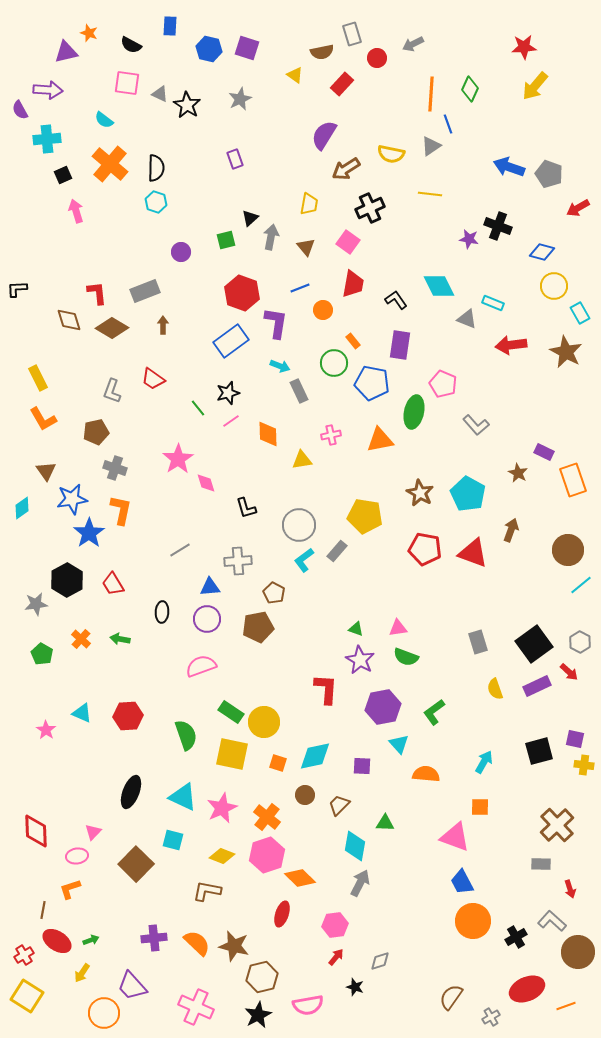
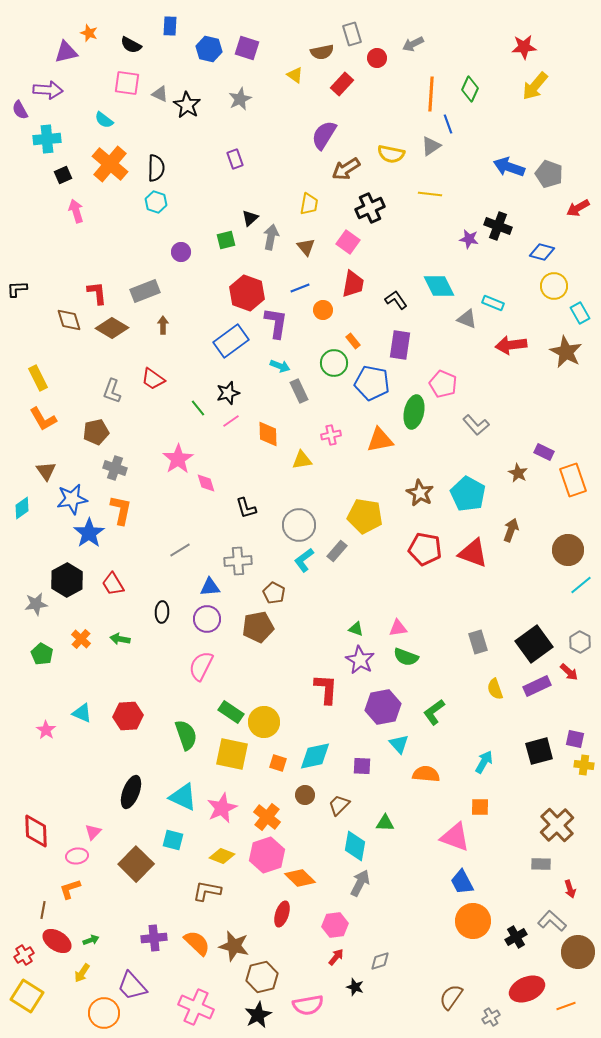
red hexagon at (242, 293): moved 5 px right
pink semicircle at (201, 666): rotated 44 degrees counterclockwise
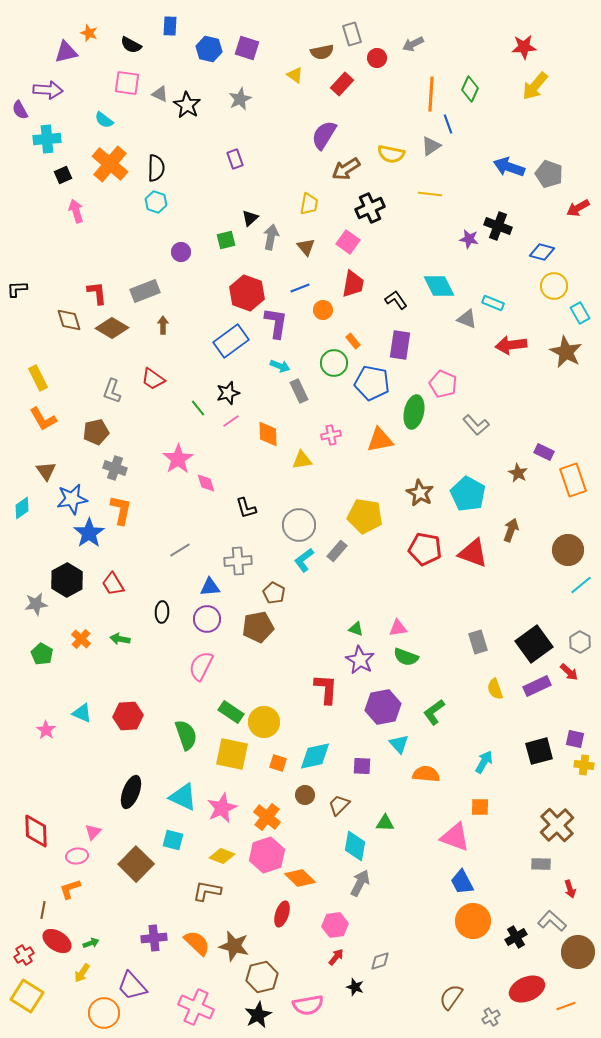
green arrow at (91, 940): moved 3 px down
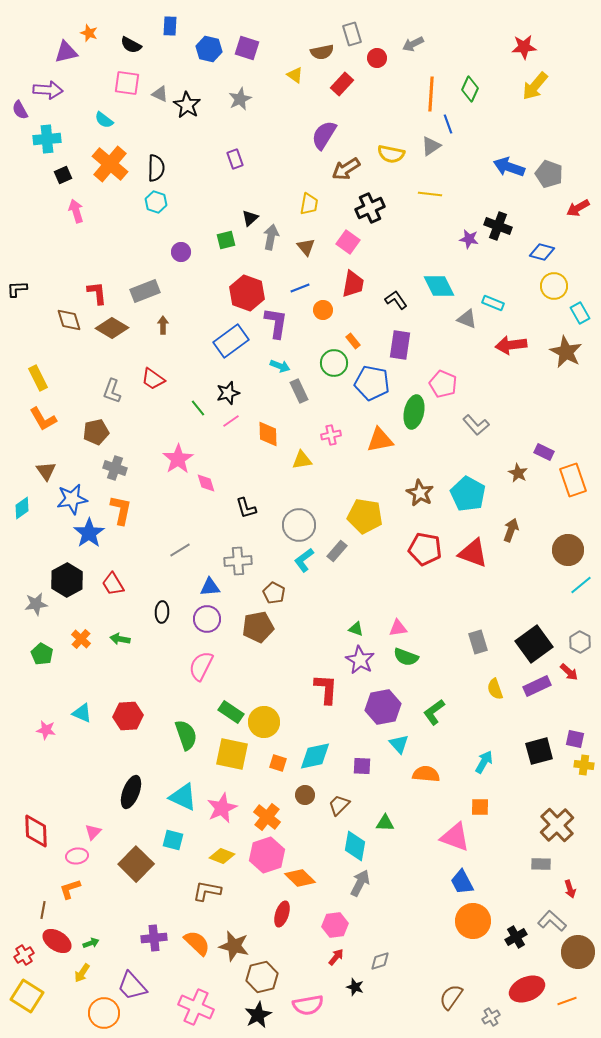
pink star at (46, 730): rotated 24 degrees counterclockwise
orange line at (566, 1006): moved 1 px right, 5 px up
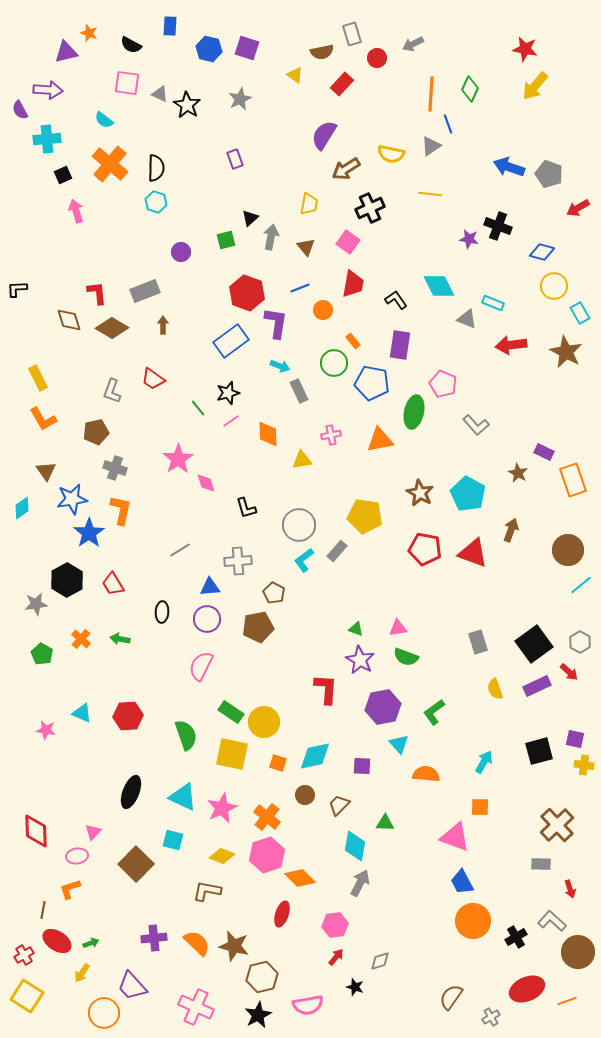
red star at (524, 47): moved 1 px right, 2 px down; rotated 15 degrees clockwise
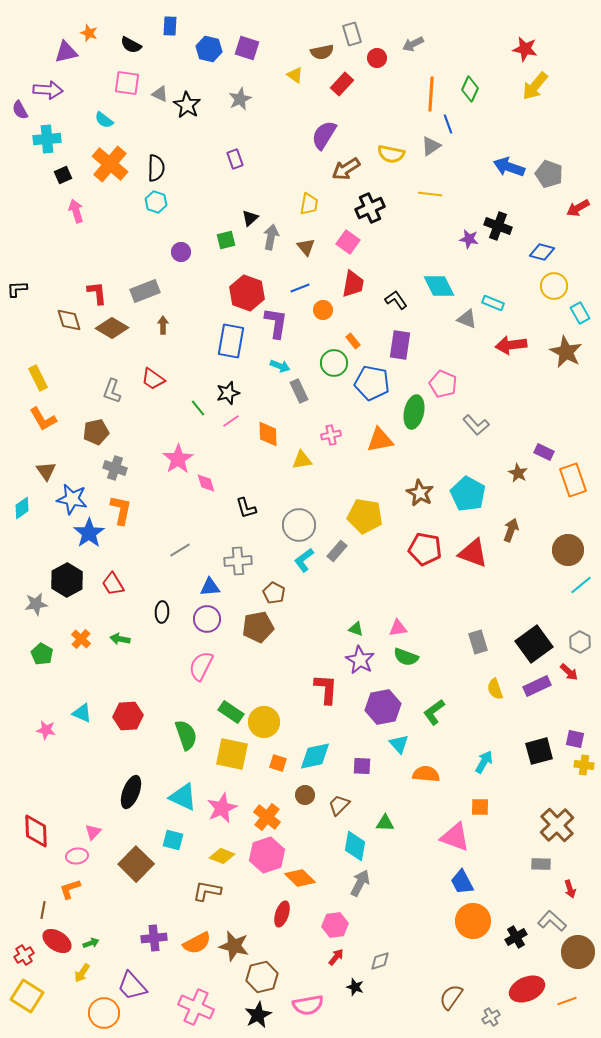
blue rectangle at (231, 341): rotated 44 degrees counterclockwise
blue star at (72, 499): rotated 20 degrees clockwise
orange semicircle at (197, 943): rotated 108 degrees clockwise
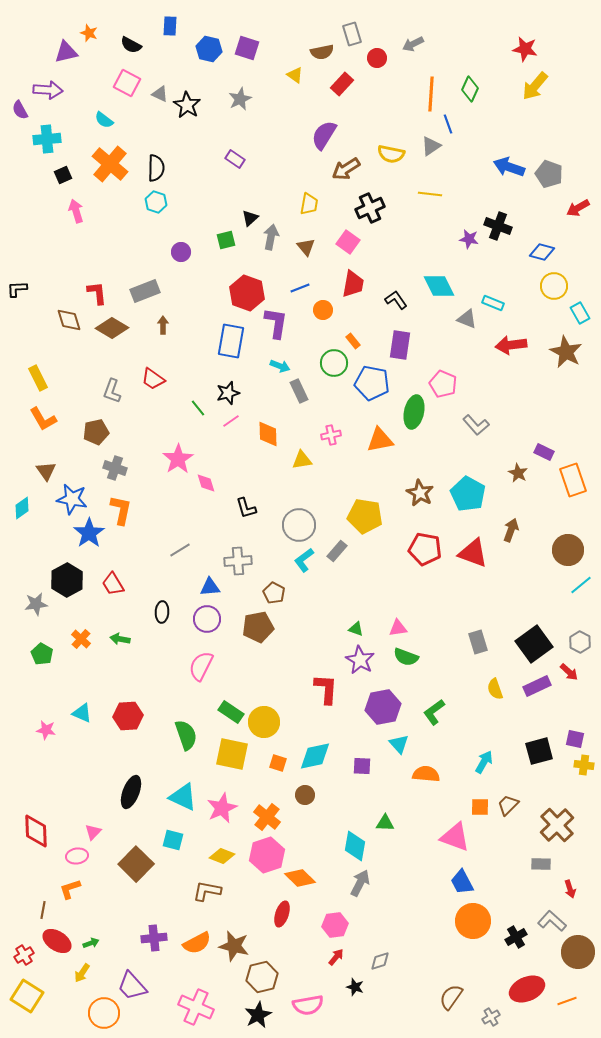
pink square at (127, 83): rotated 20 degrees clockwise
purple rectangle at (235, 159): rotated 36 degrees counterclockwise
brown trapezoid at (339, 805): moved 169 px right
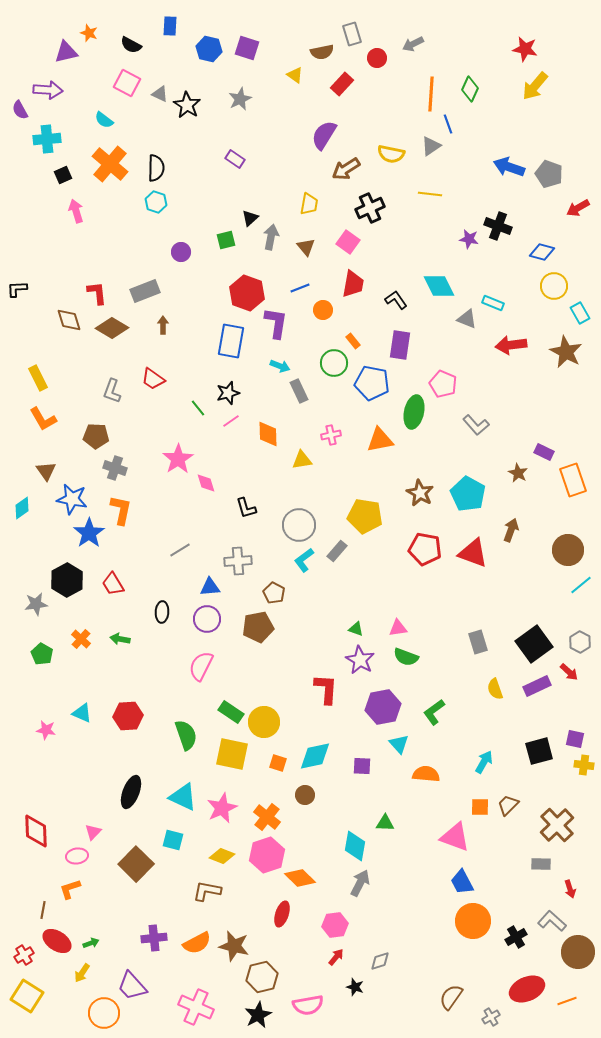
brown pentagon at (96, 432): moved 4 px down; rotated 15 degrees clockwise
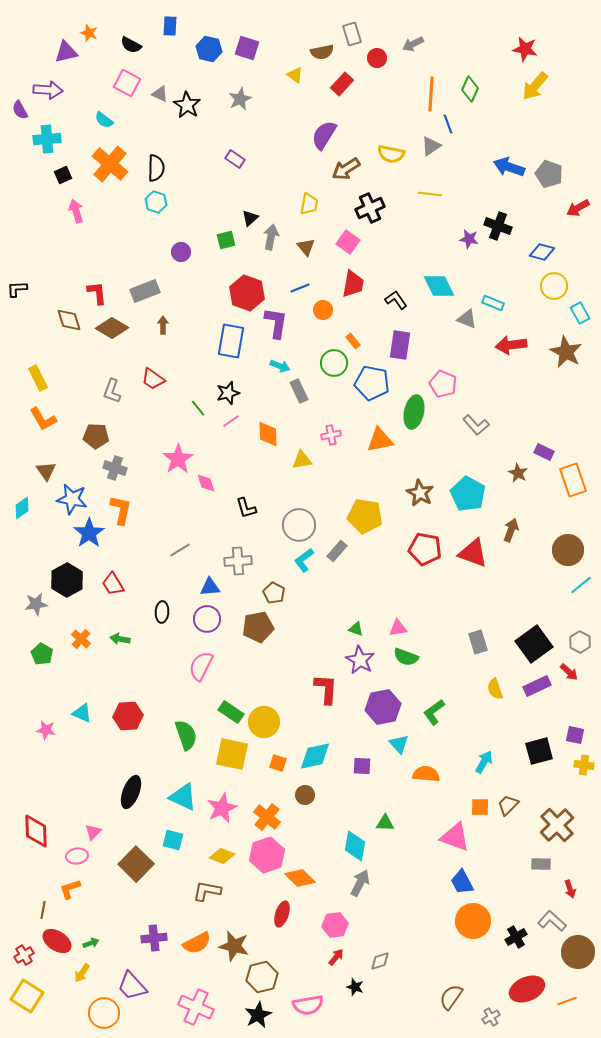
purple square at (575, 739): moved 4 px up
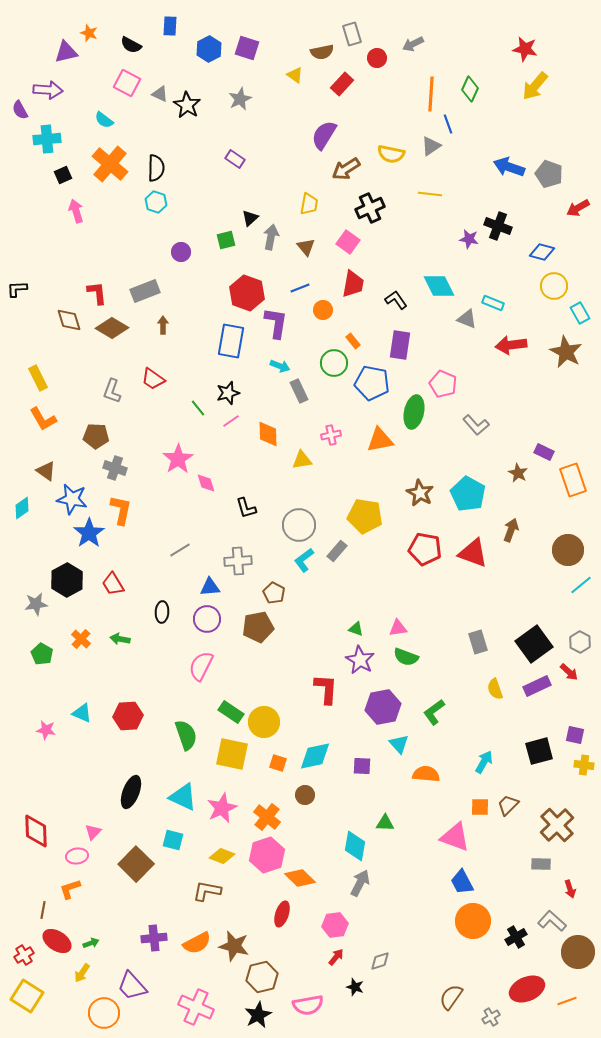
blue hexagon at (209, 49): rotated 20 degrees clockwise
brown triangle at (46, 471): rotated 20 degrees counterclockwise
